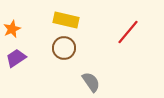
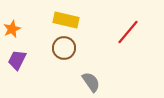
purple trapezoid: moved 1 px right, 2 px down; rotated 30 degrees counterclockwise
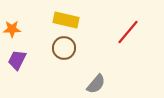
orange star: rotated 24 degrees clockwise
gray semicircle: moved 5 px right, 2 px down; rotated 75 degrees clockwise
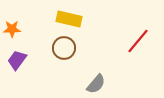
yellow rectangle: moved 3 px right, 1 px up
red line: moved 10 px right, 9 px down
purple trapezoid: rotated 10 degrees clockwise
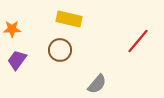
brown circle: moved 4 px left, 2 px down
gray semicircle: moved 1 px right
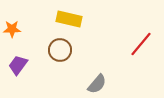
red line: moved 3 px right, 3 px down
purple trapezoid: moved 1 px right, 5 px down
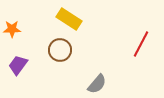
yellow rectangle: rotated 20 degrees clockwise
red line: rotated 12 degrees counterclockwise
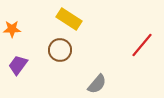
red line: moved 1 px right, 1 px down; rotated 12 degrees clockwise
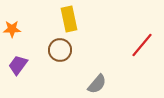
yellow rectangle: rotated 45 degrees clockwise
